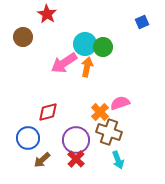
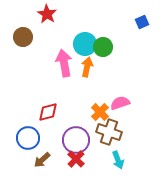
pink arrow: rotated 112 degrees clockwise
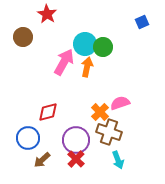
pink arrow: moved 1 px up; rotated 40 degrees clockwise
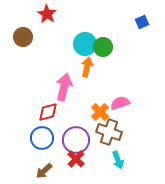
pink arrow: moved 25 px down; rotated 16 degrees counterclockwise
blue circle: moved 14 px right
brown arrow: moved 2 px right, 11 px down
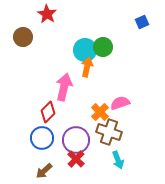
cyan circle: moved 6 px down
red diamond: rotated 30 degrees counterclockwise
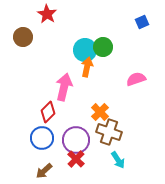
pink semicircle: moved 16 px right, 24 px up
cyan arrow: rotated 12 degrees counterclockwise
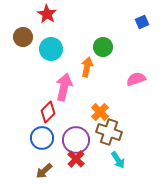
cyan circle: moved 34 px left, 1 px up
